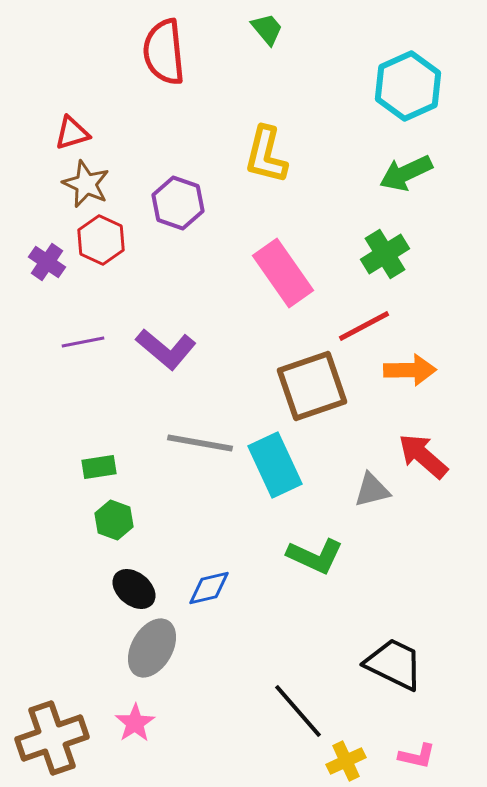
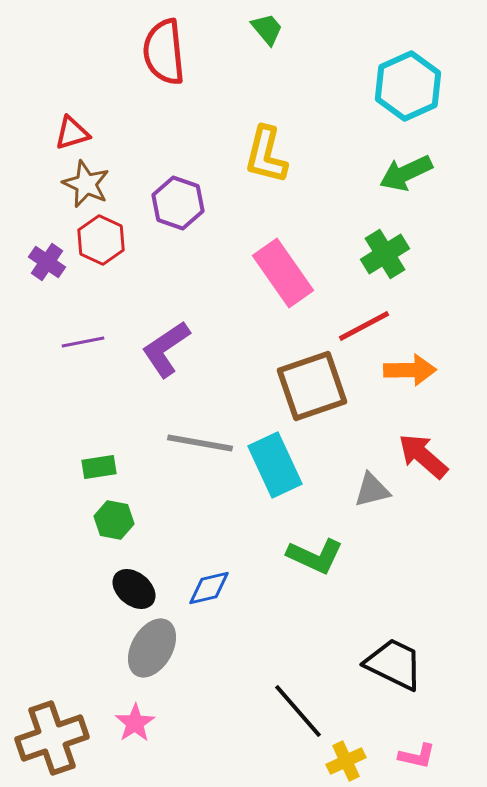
purple L-shape: rotated 106 degrees clockwise
green hexagon: rotated 9 degrees counterclockwise
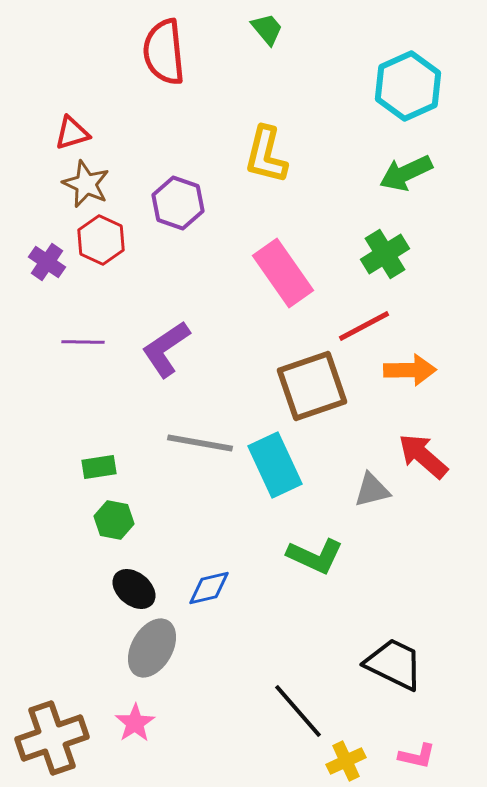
purple line: rotated 12 degrees clockwise
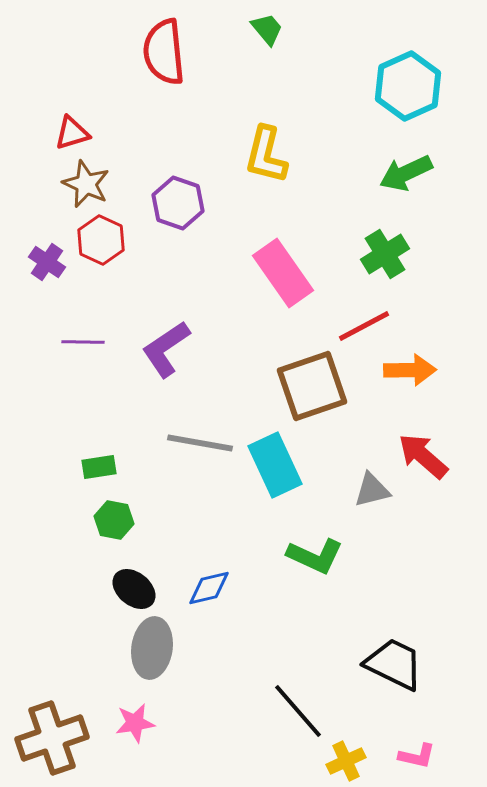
gray ellipse: rotated 22 degrees counterclockwise
pink star: rotated 24 degrees clockwise
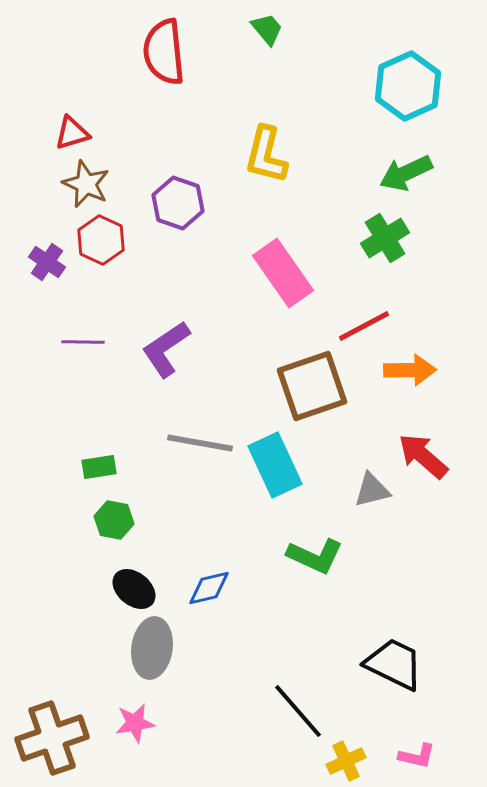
green cross: moved 16 px up
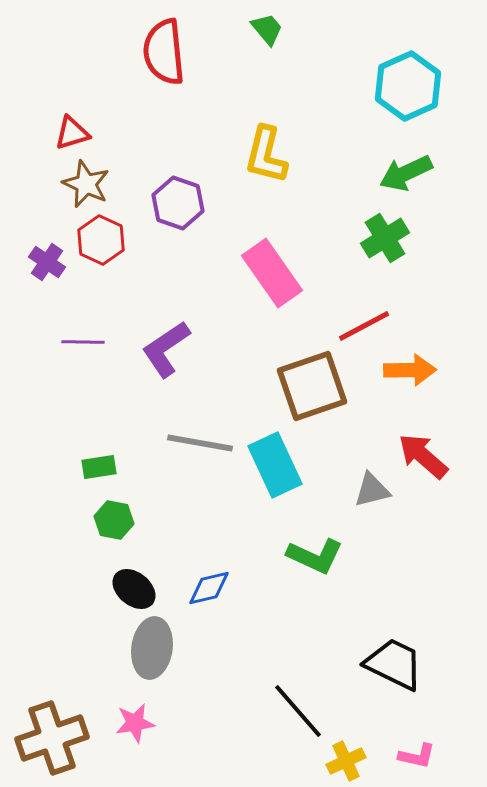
pink rectangle: moved 11 px left
